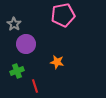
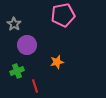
purple circle: moved 1 px right, 1 px down
orange star: rotated 24 degrees counterclockwise
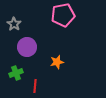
purple circle: moved 2 px down
green cross: moved 1 px left, 2 px down
red line: rotated 24 degrees clockwise
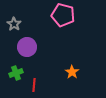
pink pentagon: rotated 25 degrees clockwise
orange star: moved 15 px right, 10 px down; rotated 24 degrees counterclockwise
red line: moved 1 px left, 1 px up
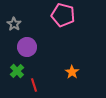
green cross: moved 1 px right, 2 px up; rotated 24 degrees counterclockwise
red line: rotated 24 degrees counterclockwise
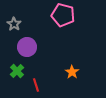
red line: moved 2 px right
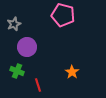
gray star: rotated 16 degrees clockwise
green cross: rotated 24 degrees counterclockwise
red line: moved 2 px right
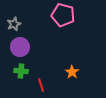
purple circle: moved 7 px left
green cross: moved 4 px right; rotated 16 degrees counterclockwise
red line: moved 3 px right
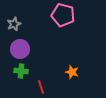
purple circle: moved 2 px down
orange star: rotated 16 degrees counterclockwise
red line: moved 2 px down
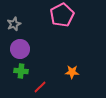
pink pentagon: moved 1 px left; rotated 30 degrees clockwise
orange star: rotated 16 degrees counterclockwise
red line: moved 1 px left; rotated 64 degrees clockwise
